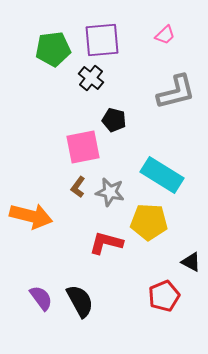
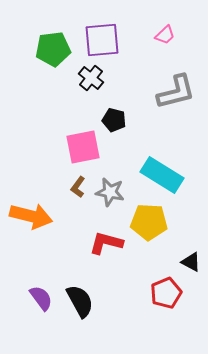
red pentagon: moved 2 px right, 3 px up
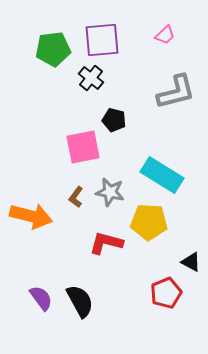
brown L-shape: moved 2 px left, 10 px down
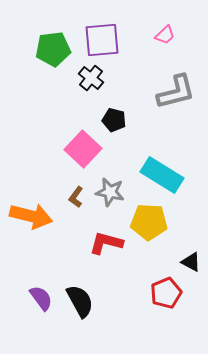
pink square: moved 2 px down; rotated 36 degrees counterclockwise
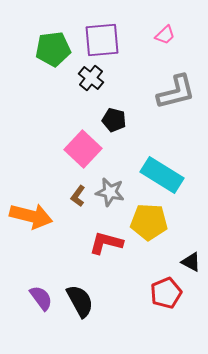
brown L-shape: moved 2 px right, 1 px up
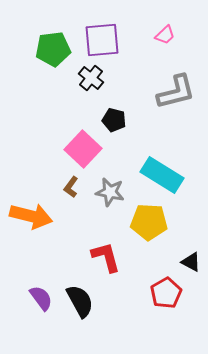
brown L-shape: moved 7 px left, 9 px up
red L-shape: moved 14 px down; rotated 60 degrees clockwise
red pentagon: rotated 8 degrees counterclockwise
